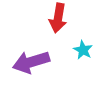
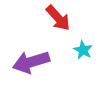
red arrow: rotated 52 degrees counterclockwise
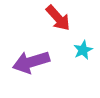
cyan star: rotated 18 degrees clockwise
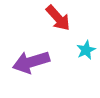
cyan star: moved 3 px right
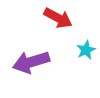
red arrow: rotated 20 degrees counterclockwise
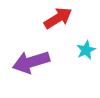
red arrow: rotated 60 degrees counterclockwise
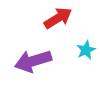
purple arrow: moved 2 px right, 1 px up
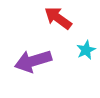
red arrow: rotated 112 degrees counterclockwise
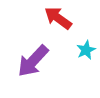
purple arrow: rotated 30 degrees counterclockwise
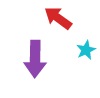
purple arrow: moved 2 px right, 2 px up; rotated 42 degrees counterclockwise
